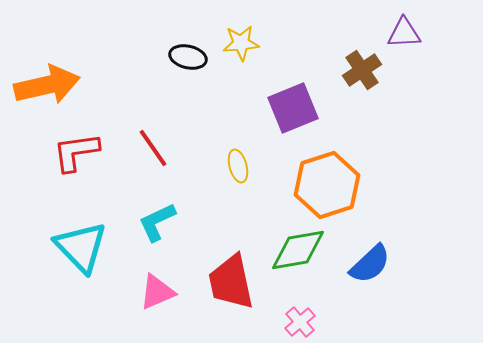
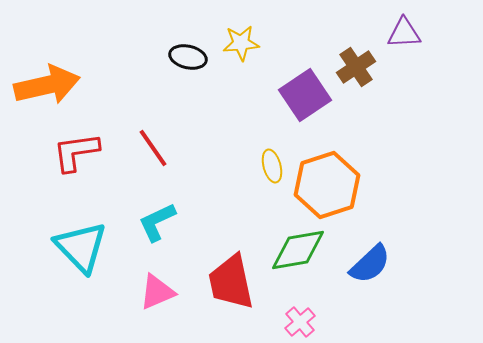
brown cross: moved 6 px left, 3 px up
purple square: moved 12 px right, 13 px up; rotated 12 degrees counterclockwise
yellow ellipse: moved 34 px right
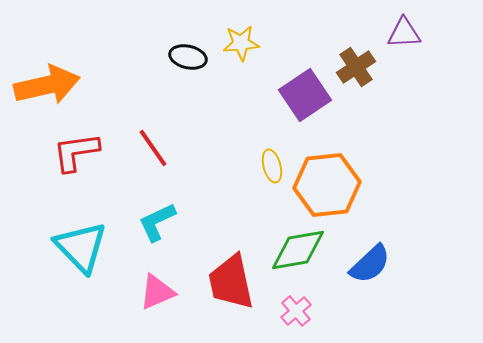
orange hexagon: rotated 12 degrees clockwise
pink cross: moved 4 px left, 11 px up
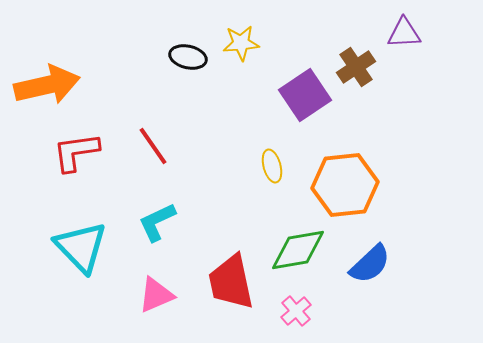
red line: moved 2 px up
orange hexagon: moved 18 px right
pink triangle: moved 1 px left, 3 px down
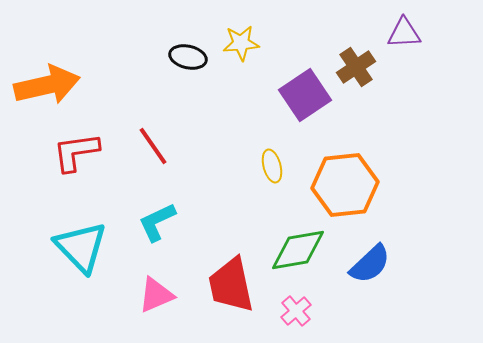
red trapezoid: moved 3 px down
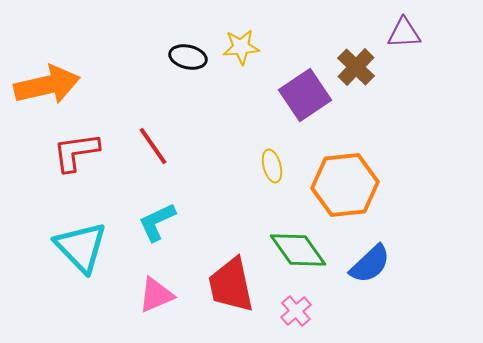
yellow star: moved 4 px down
brown cross: rotated 12 degrees counterclockwise
green diamond: rotated 64 degrees clockwise
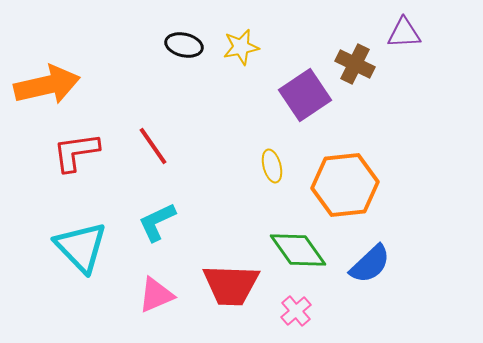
yellow star: rotated 6 degrees counterclockwise
black ellipse: moved 4 px left, 12 px up
brown cross: moved 1 px left, 3 px up; rotated 18 degrees counterclockwise
red trapezoid: rotated 76 degrees counterclockwise
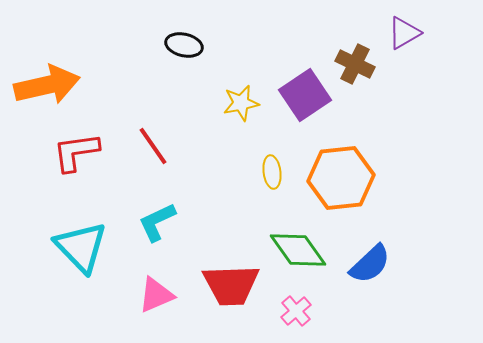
purple triangle: rotated 27 degrees counterclockwise
yellow star: moved 56 px down
yellow ellipse: moved 6 px down; rotated 8 degrees clockwise
orange hexagon: moved 4 px left, 7 px up
red trapezoid: rotated 4 degrees counterclockwise
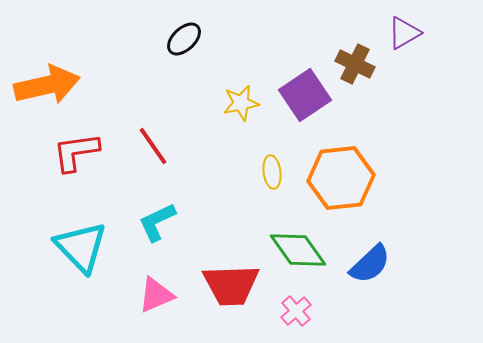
black ellipse: moved 6 px up; rotated 57 degrees counterclockwise
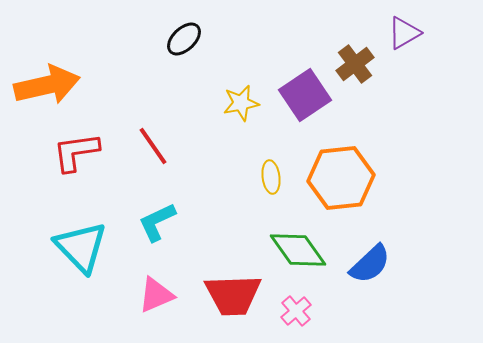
brown cross: rotated 27 degrees clockwise
yellow ellipse: moved 1 px left, 5 px down
red trapezoid: moved 2 px right, 10 px down
